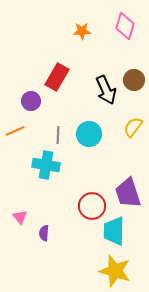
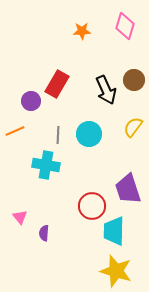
red rectangle: moved 7 px down
purple trapezoid: moved 4 px up
yellow star: moved 1 px right
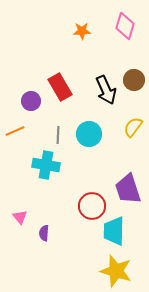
red rectangle: moved 3 px right, 3 px down; rotated 60 degrees counterclockwise
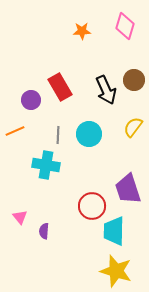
purple circle: moved 1 px up
purple semicircle: moved 2 px up
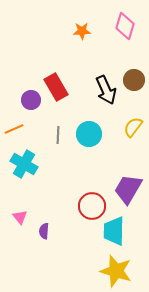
red rectangle: moved 4 px left
orange line: moved 1 px left, 2 px up
cyan cross: moved 22 px left, 1 px up; rotated 20 degrees clockwise
purple trapezoid: rotated 48 degrees clockwise
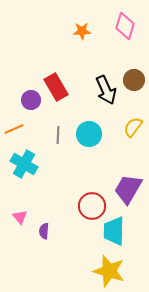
yellow star: moved 7 px left
